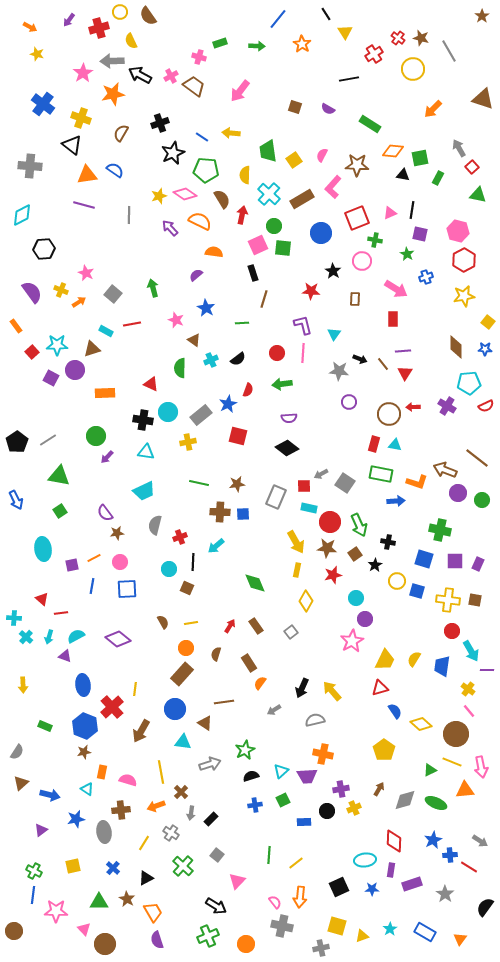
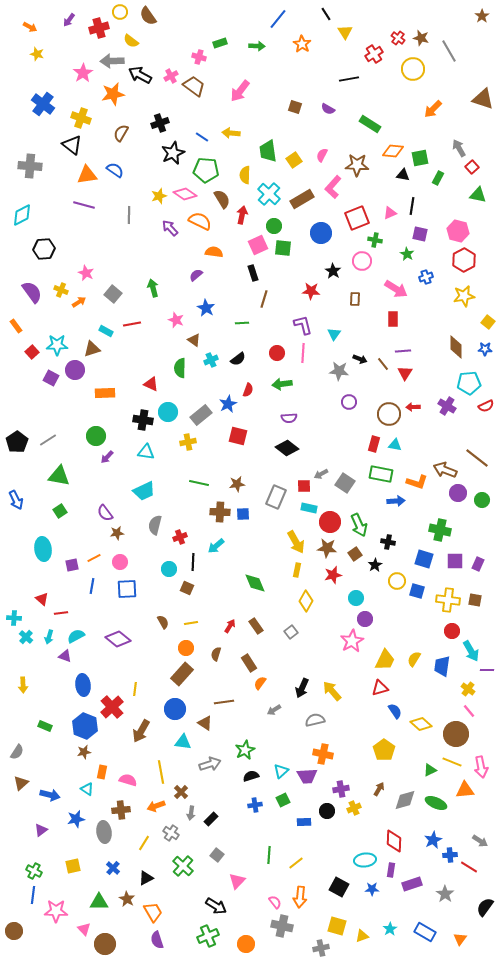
yellow semicircle at (131, 41): rotated 28 degrees counterclockwise
black line at (412, 210): moved 4 px up
black square at (339, 887): rotated 36 degrees counterclockwise
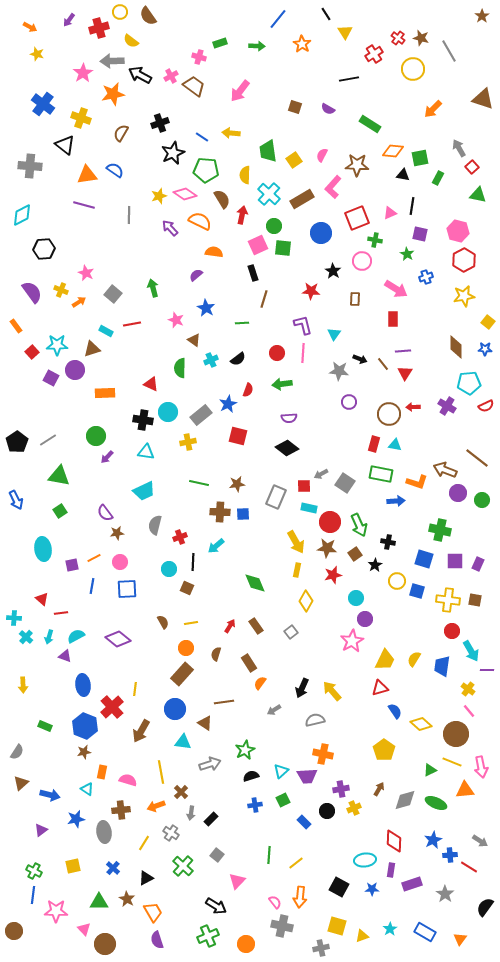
black triangle at (72, 145): moved 7 px left
blue rectangle at (304, 822): rotated 48 degrees clockwise
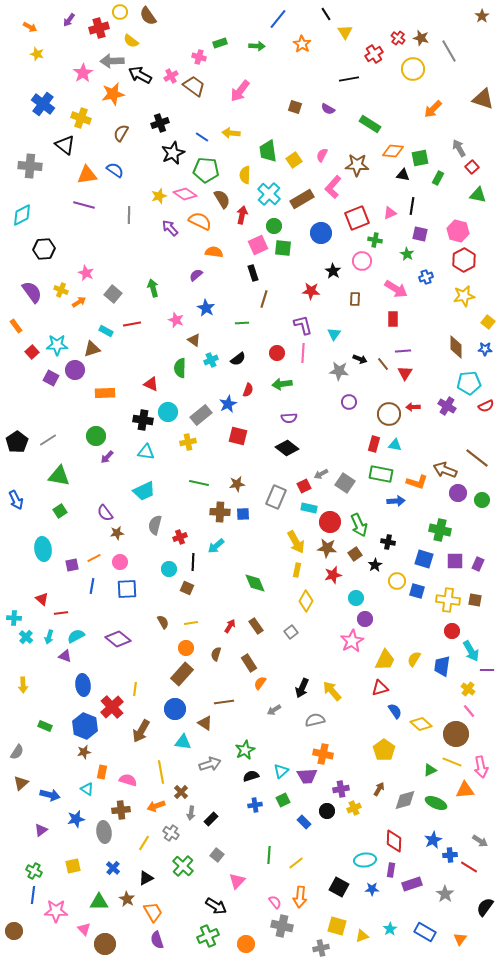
red square at (304, 486): rotated 24 degrees counterclockwise
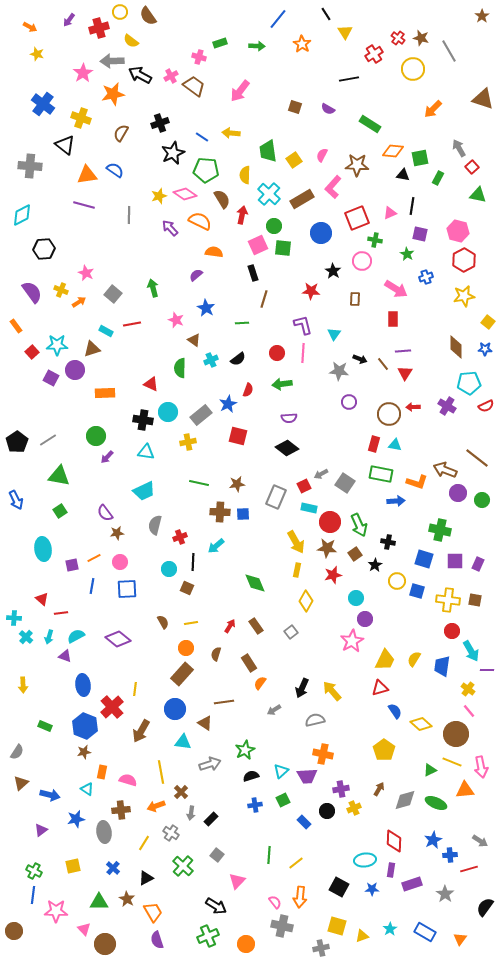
red line at (469, 867): moved 2 px down; rotated 48 degrees counterclockwise
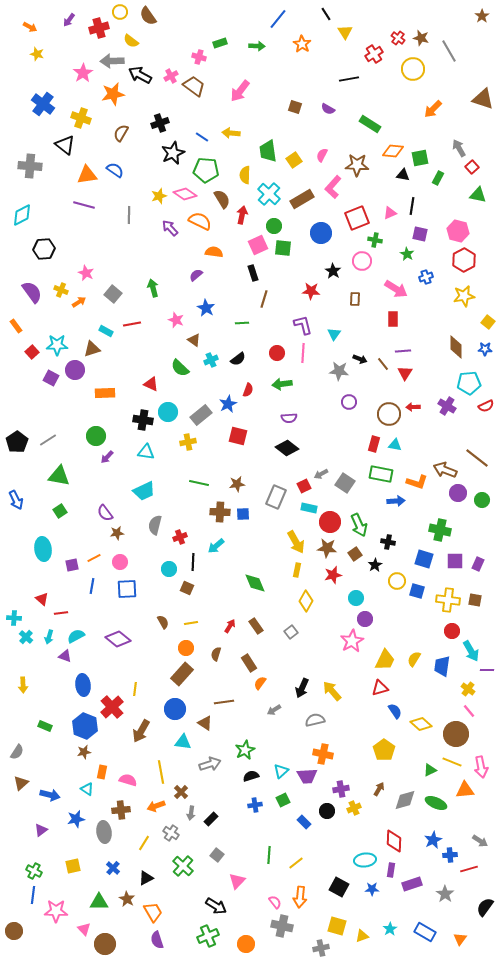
green semicircle at (180, 368): rotated 48 degrees counterclockwise
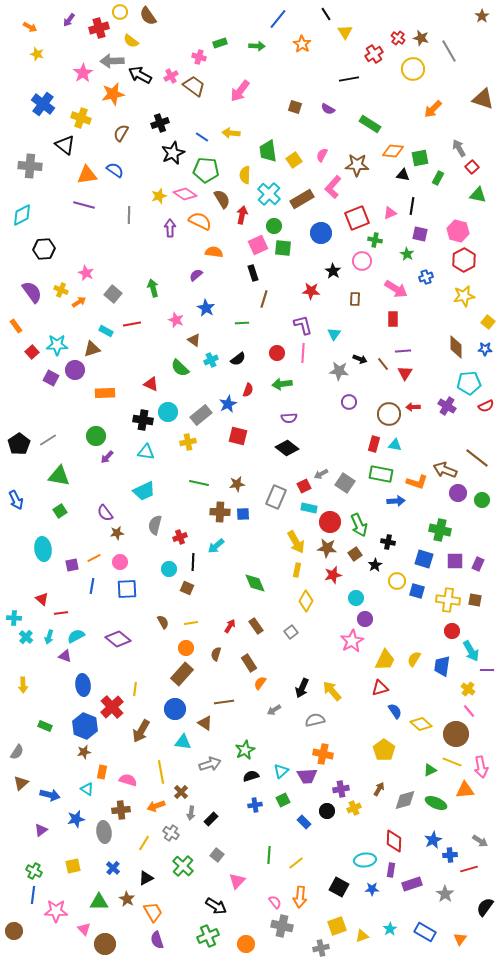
purple arrow at (170, 228): rotated 42 degrees clockwise
black pentagon at (17, 442): moved 2 px right, 2 px down
yellow square at (337, 926): rotated 36 degrees counterclockwise
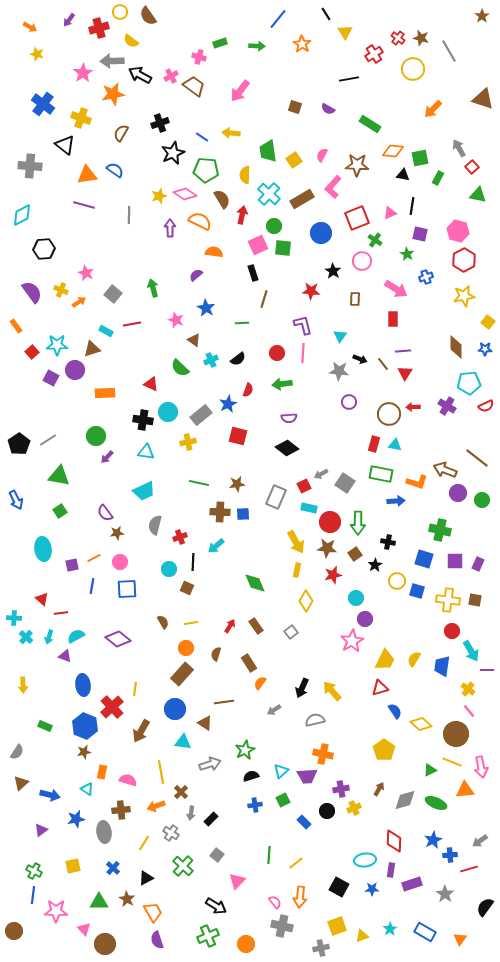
green cross at (375, 240): rotated 24 degrees clockwise
cyan triangle at (334, 334): moved 6 px right, 2 px down
green arrow at (359, 525): moved 1 px left, 2 px up; rotated 25 degrees clockwise
gray arrow at (480, 841): rotated 112 degrees clockwise
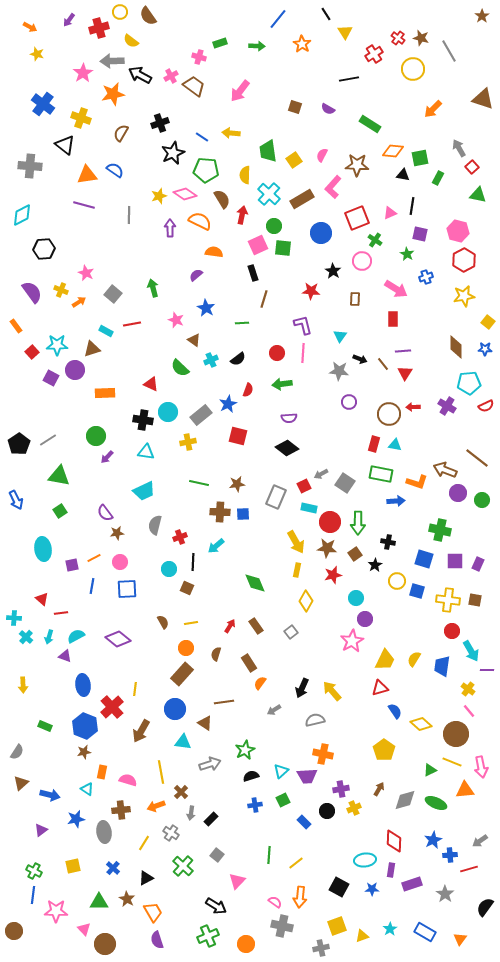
pink semicircle at (275, 902): rotated 16 degrees counterclockwise
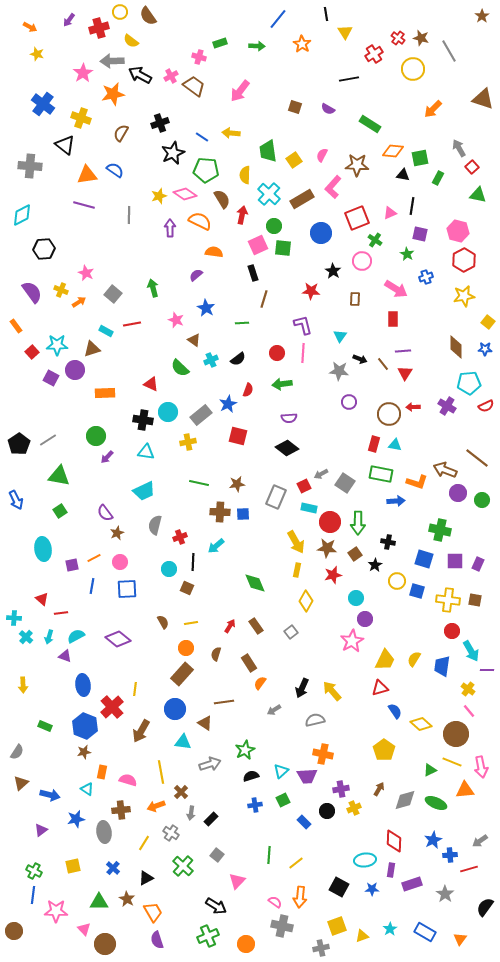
black line at (326, 14): rotated 24 degrees clockwise
brown star at (117, 533): rotated 16 degrees counterclockwise
